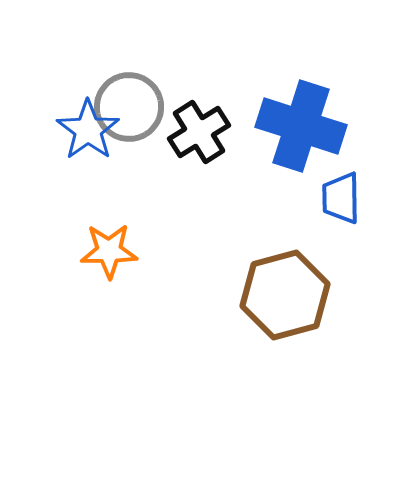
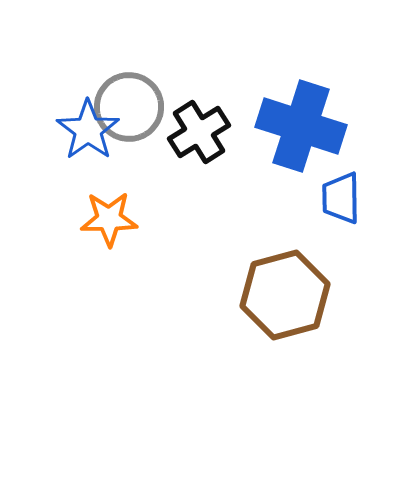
orange star: moved 32 px up
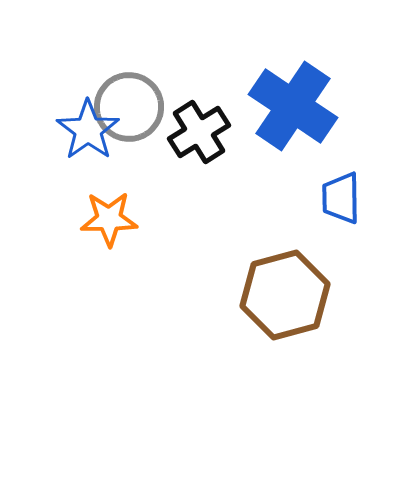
blue cross: moved 8 px left, 20 px up; rotated 16 degrees clockwise
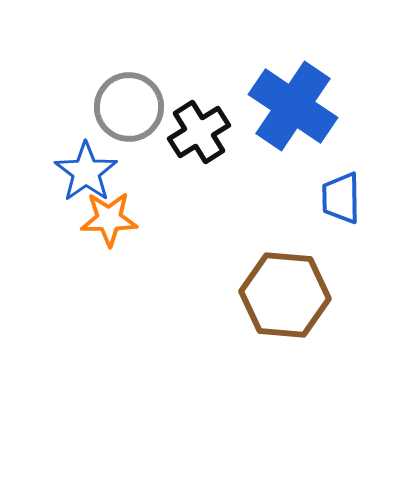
blue star: moved 2 px left, 42 px down
brown hexagon: rotated 20 degrees clockwise
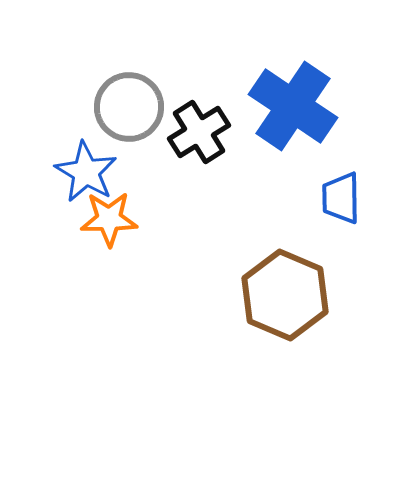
blue star: rotated 6 degrees counterclockwise
brown hexagon: rotated 18 degrees clockwise
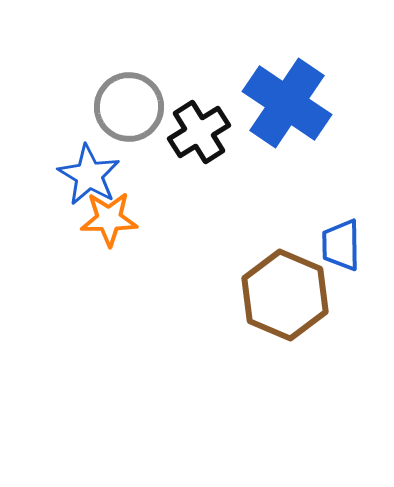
blue cross: moved 6 px left, 3 px up
blue star: moved 3 px right, 3 px down
blue trapezoid: moved 47 px down
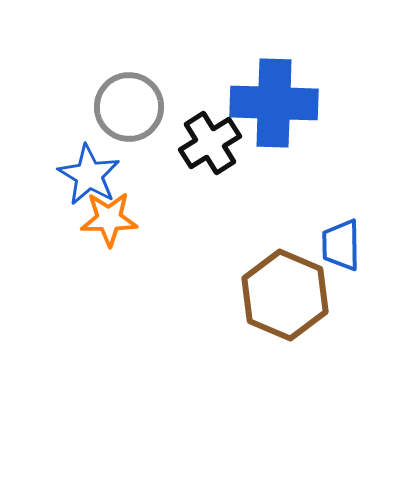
blue cross: moved 13 px left; rotated 32 degrees counterclockwise
black cross: moved 11 px right, 11 px down
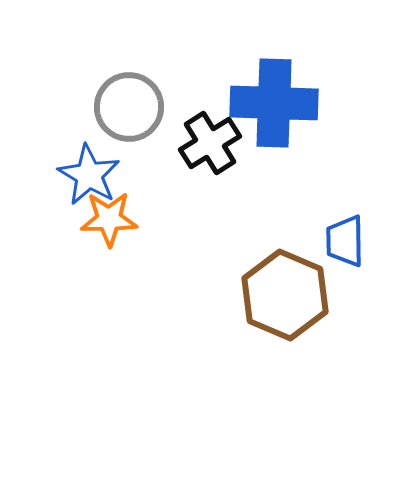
blue trapezoid: moved 4 px right, 4 px up
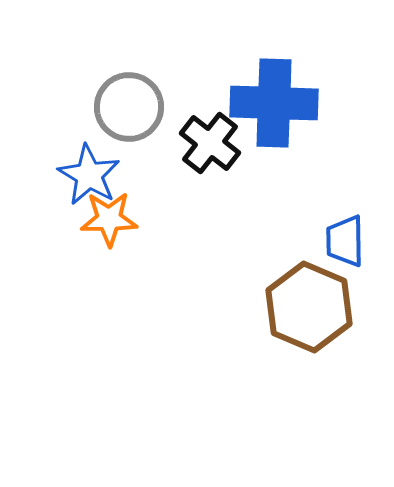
black cross: rotated 20 degrees counterclockwise
brown hexagon: moved 24 px right, 12 px down
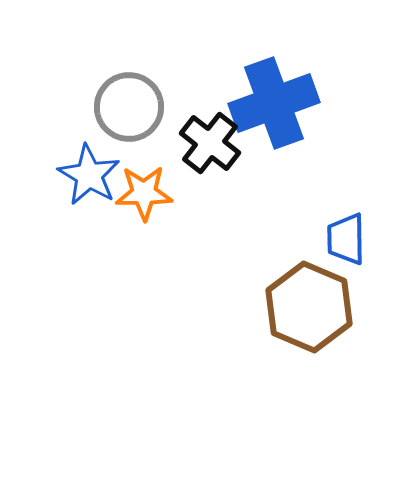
blue cross: rotated 22 degrees counterclockwise
orange star: moved 35 px right, 26 px up
blue trapezoid: moved 1 px right, 2 px up
